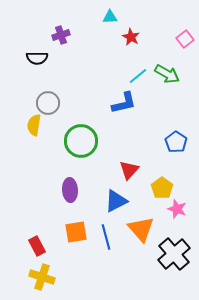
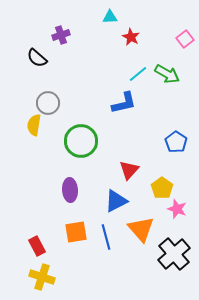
black semicircle: rotated 40 degrees clockwise
cyan line: moved 2 px up
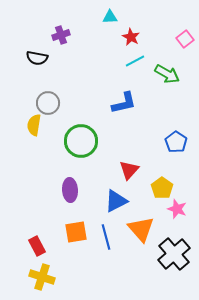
black semicircle: rotated 30 degrees counterclockwise
cyan line: moved 3 px left, 13 px up; rotated 12 degrees clockwise
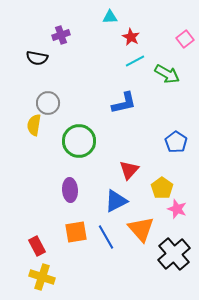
green circle: moved 2 px left
blue line: rotated 15 degrees counterclockwise
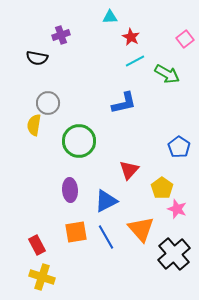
blue pentagon: moved 3 px right, 5 px down
blue triangle: moved 10 px left
red rectangle: moved 1 px up
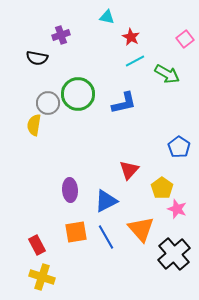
cyan triangle: moved 3 px left; rotated 14 degrees clockwise
green circle: moved 1 px left, 47 px up
